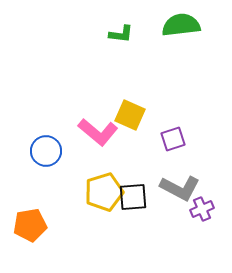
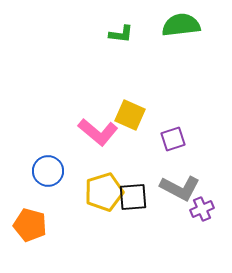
blue circle: moved 2 px right, 20 px down
orange pentagon: rotated 24 degrees clockwise
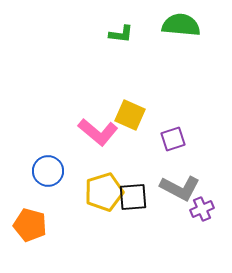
green semicircle: rotated 12 degrees clockwise
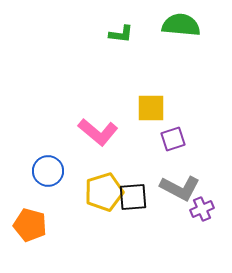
yellow square: moved 21 px right, 7 px up; rotated 24 degrees counterclockwise
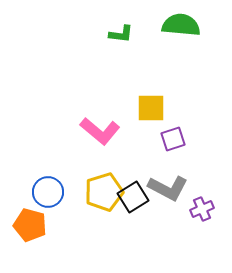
pink L-shape: moved 2 px right, 1 px up
blue circle: moved 21 px down
gray L-shape: moved 12 px left
black square: rotated 28 degrees counterclockwise
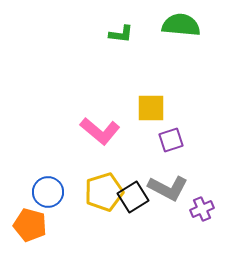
purple square: moved 2 px left, 1 px down
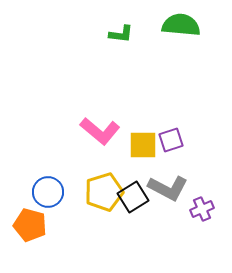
yellow square: moved 8 px left, 37 px down
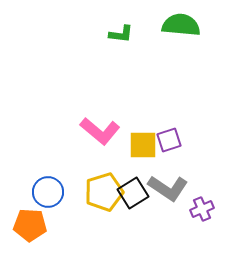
purple square: moved 2 px left
gray L-shape: rotated 6 degrees clockwise
black square: moved 4 px up
orange pentagon: rotated 12 degrees counterclockwise
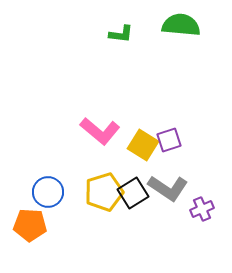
yellow square: rotated 32 degrees clockwise
